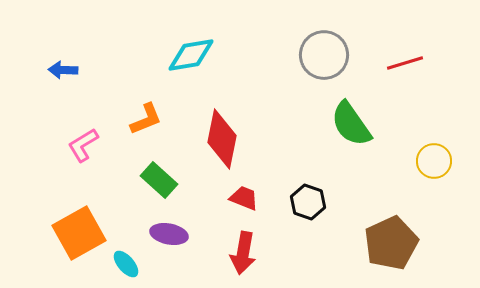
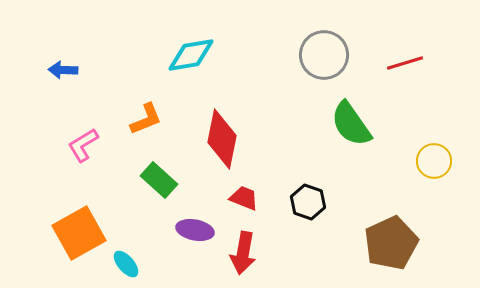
purple ellipse: moved 26 px right, 4 px up
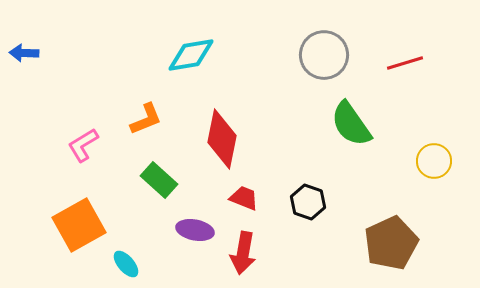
blue arrow: moved 39 px left, 17 px up
orange square: moved 8 px up
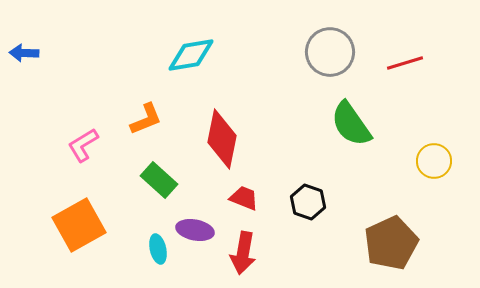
gray circle: moved 6 px right, 3 px up
cyan ellipse: moved 32 px right, 15 px up; rotated 28 degrees clockwise
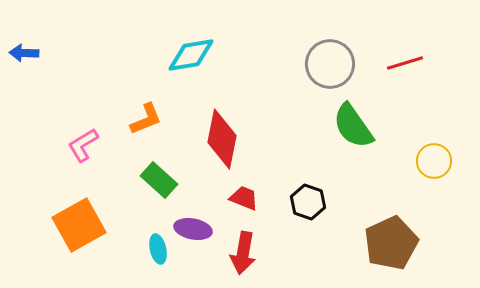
gray circle: moved 12 px down
green semicircle: moved 2 px right, 2 px down
purple ellipse: moved 2 px left, 1 px up
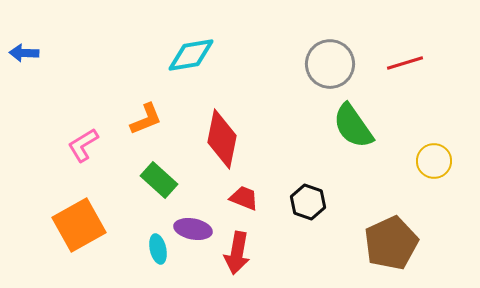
red arrow: moved 6 px left
